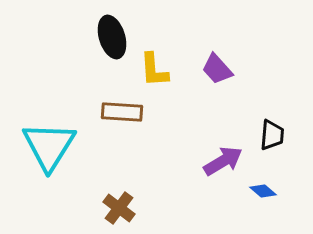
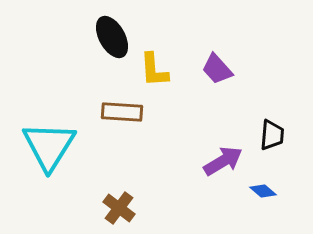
black ellipse: rotated 12 degrees counterclockwise
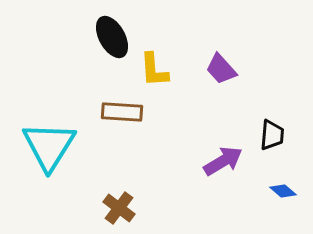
purple trapezoid: moved 4 px right
blue diamond: moved 20 px right
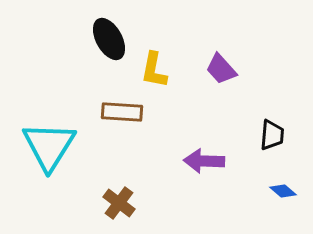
black ellipse: moved 3 px left, 2 px down
yellow L-shape: rotated 15 degrees clockwise
purple arrow: moved 19 px left; rotated 147 degrees counterclockwise
brown cross: moved 5 px up
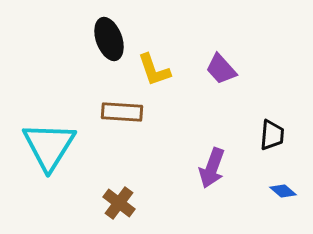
black ellipse: rotated 9 degrees clockwise
yellow L-shape: rotated 30 degrees counterclockwise
purple arrow: moved 8 px right, 7 px down; rotated 72 degrees counterclockwise
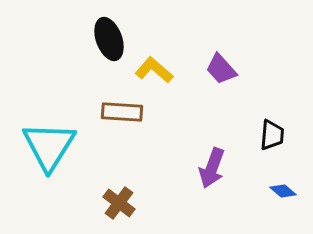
yellow L-shape: rotated 150 degrees clockwise
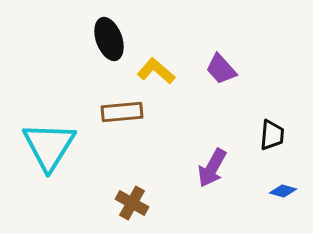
yellow L-shape: moved 2 px right, 1 px down
brown rectangle: rotated 9 degrees counterclockwise
purple arrow: rotated 9 degrees clockwise
blue diamond: rotated 24 degrees counterclockwise
brown cross: moved 13 px right; rotated 8 degrees counterclockwise
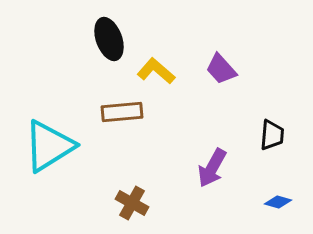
cyan triangle: rotated 26 degrees clockwise
blue diamond: moved 5 px left, 11 px down
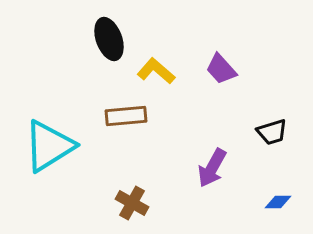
brown rectangle: moved 4 px right, 4 px down
black trapezoid: moved 3 px up; rotated 68 degrees clockwise
blue diamond: rotated 16 degrees counterclockwise
